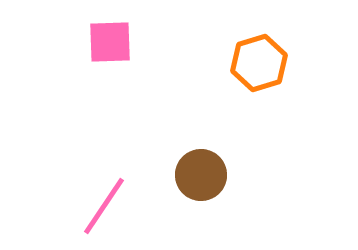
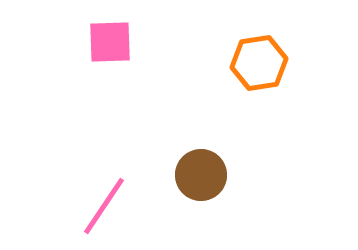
orange hexagon: rotated 8 degrees clockwise
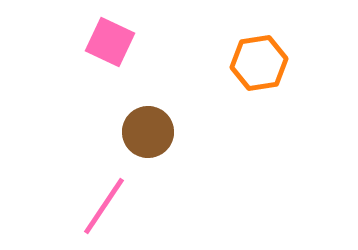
pink square: rotated 27 degrees clockwise
brown circle: moved 53 px left, 43 px up
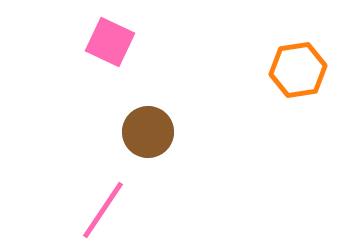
orange hexagon: moved 39 px right, 7 px down
pink line: moved 1 px left, 4 px down
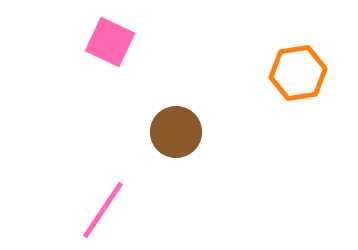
orange hexagon: moved 3 px down
brown circle: moved 28 px right
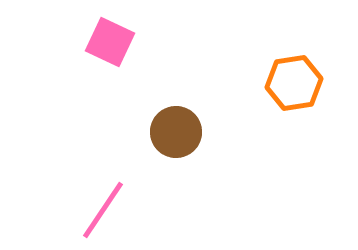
orange hexagon: moved 4 px left, 10 px down
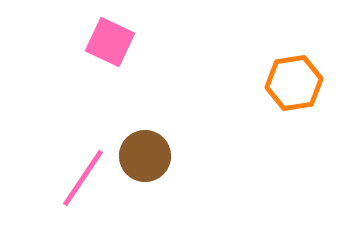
brown circle: moved 31 px left, 24 px down
pink line: moved 20 px left, 32 px up
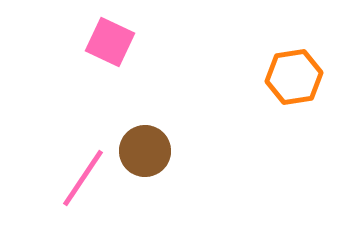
orange hexagon: moved 6 px up
brown circle: moved 5 px up
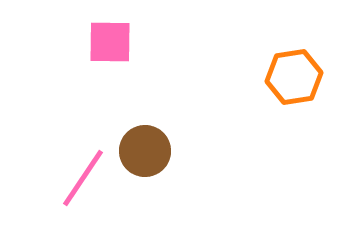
pink square: rotated 24 degrees counterclockwise
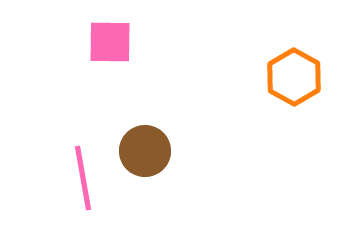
orange hexagon: rotated 22 degrees counterclockwise
pink line: rotated 44 degrees counterclockwise
